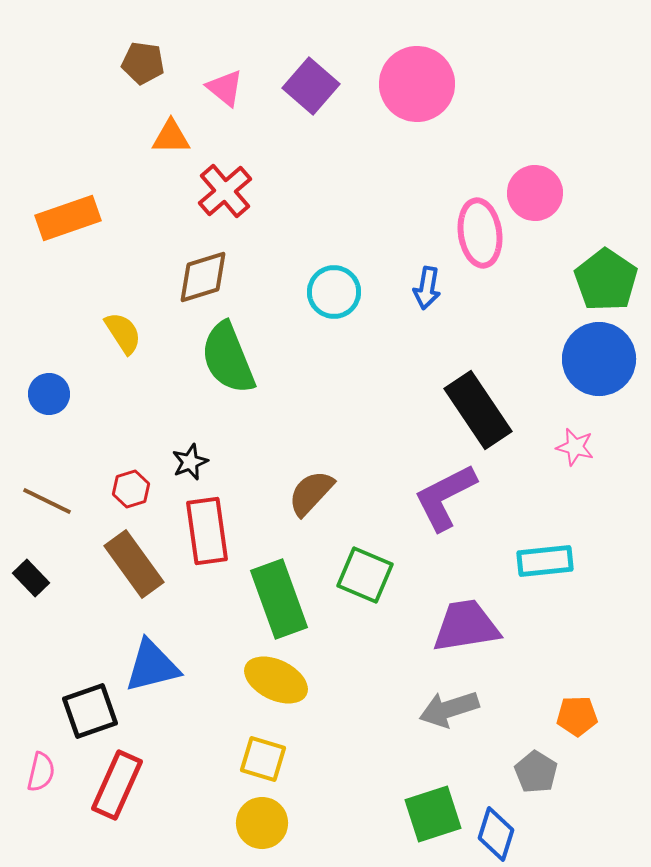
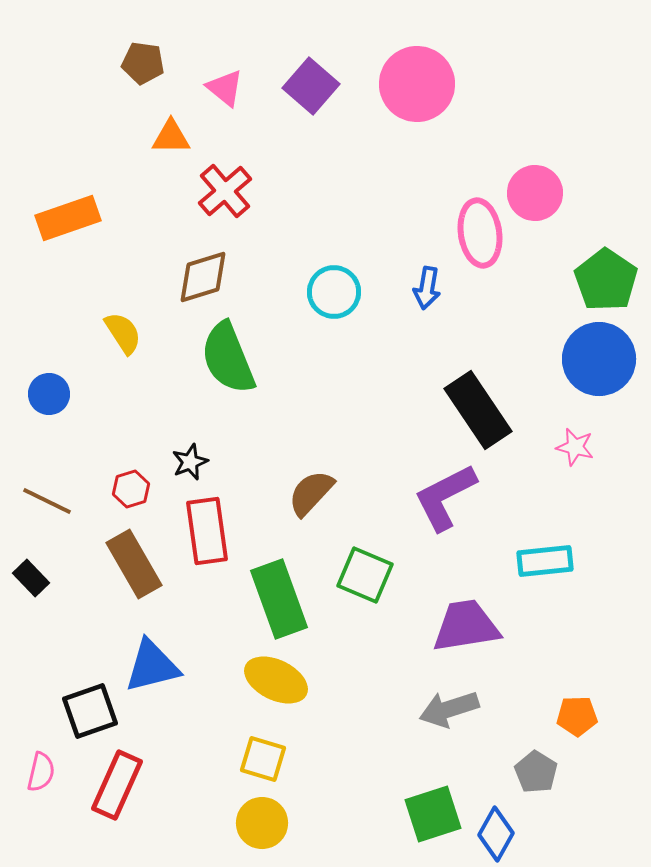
brown rectangle at (134, 564): rotated 6 degrees clockwise
blue diamond at (496, 834): rotated 12 degrees clockwise
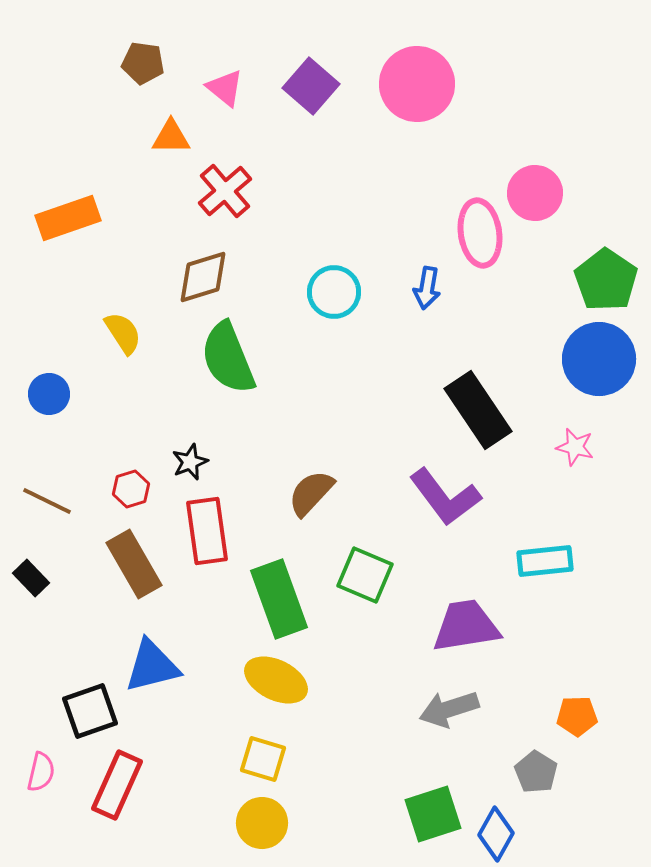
purple L-shape at (445, 497): rotated 100 degrees counterclockwise
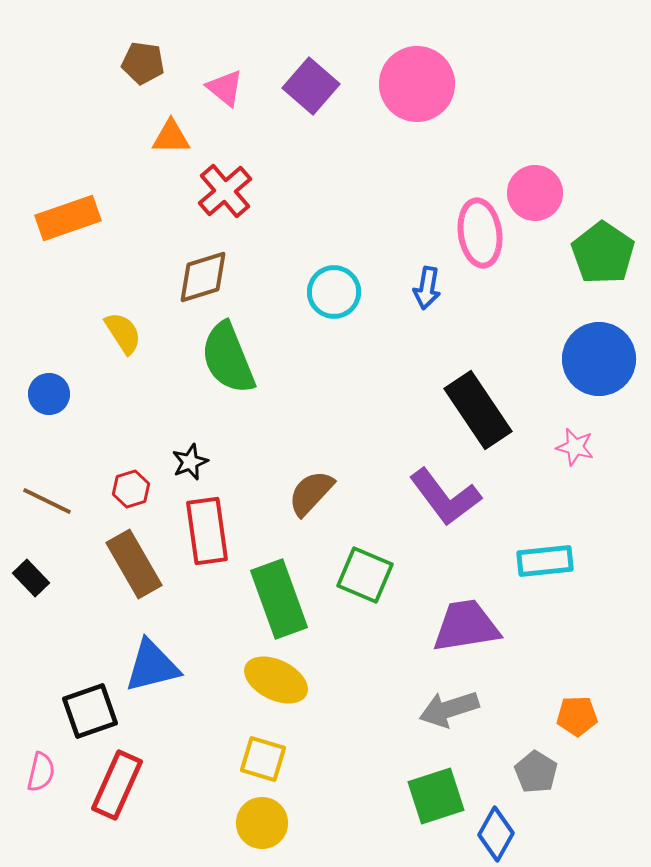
green pentagon at (606, 280): moved 3 px left, 27 px up
green square at (433, 814): moved 3 px right, 18 px up
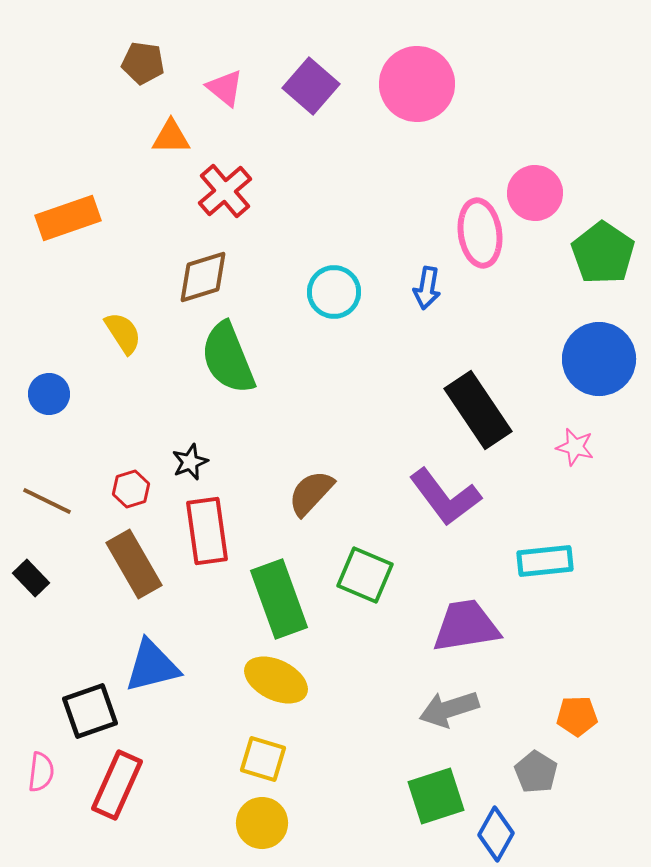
pink semicircle at (41, 772): rotated 6 degrees counterclockwise
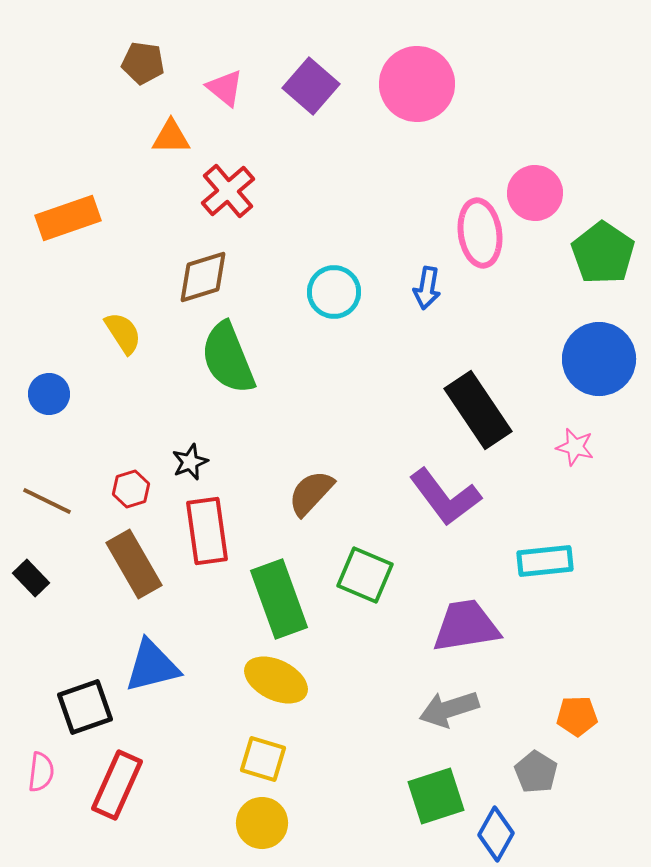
red cross at (225, 191): moved 3 px right
black square at (90, 711): moved 5 px left, 4 px up
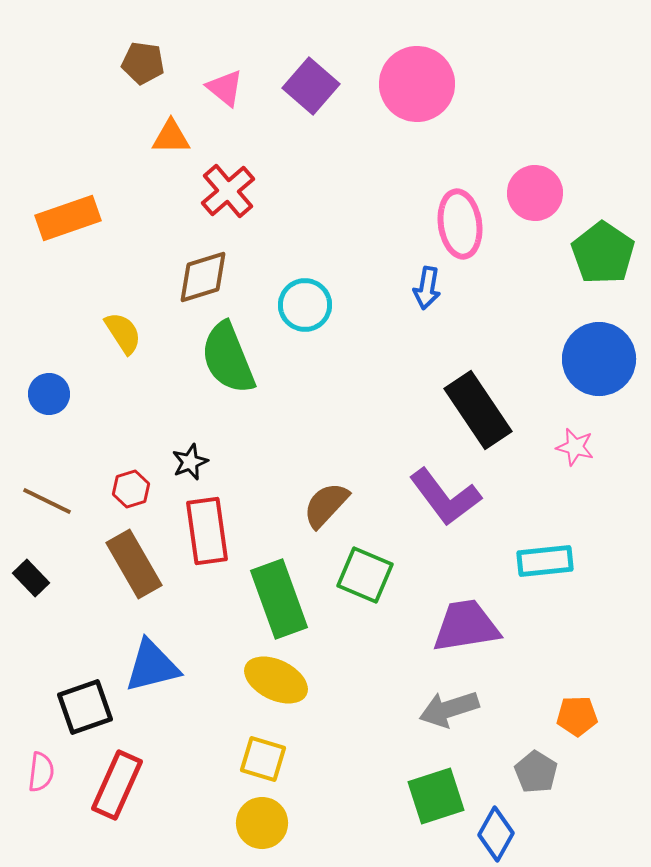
pink ellipse at (480, 233): moved 20 px left, 9 px up
cyan circle at (334, 292): moved 29 px left, 13 px down
brown semicircle at (311, 493): moved 15 px right, 12 px down
